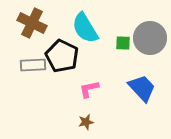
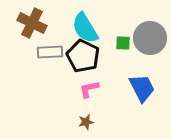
black pentagon: moved 21 px right
gray rectangle: moved 17 px right, 13 px up
blue trapezoid: rotated 16 degrees clockwise
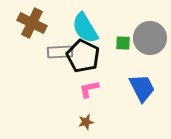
gray rectangle: moved 10 px right
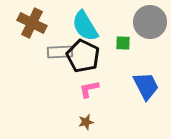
cyan semicircle: moved 2 px up
gray circle: moved 16 px up
blue trapezoid: moved 4 px right, 2 px up
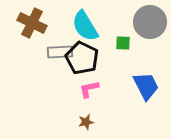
black pentagon: moved 1 px left, 2 px down
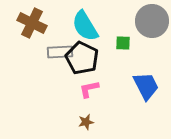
gray circle: moved 2 px right, 1 px up
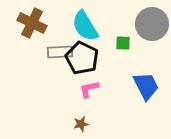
gray circle: moved 3 px down
brown star: moved 5 px left, 2 px down
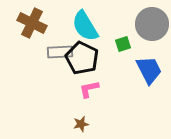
green square: moved 1 px down; rotated 21 degrees counterclockwise
blue trapezoid: moved 3 px right, 16 px up
